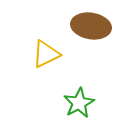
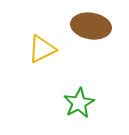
yellow triangle: moved 4 px left, 5 px up
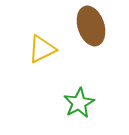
brown ellipse: rotated 63 degrees clockwise
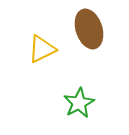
brown ellipse: moved 2 px left, 3 px down
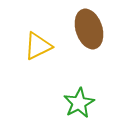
yellow triangle: moved 4 px left, 3 px up
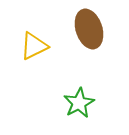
yellow triangle: moved 4 px left
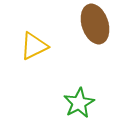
brown ellipse: moved 6 px right, 5 px up
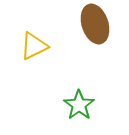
green star: moved 2 px down; rotated 8 degrees counterclockwise
